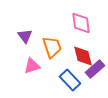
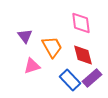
orange trapezoid: rotated 10 degrees counterclockwise
red diamond: moved 1 px up
purple rectangle: moved 3 px left, 9 px down
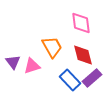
purple triangle: moved 12 px left, 26 px down
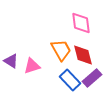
orange trapezoid: moved 9 px right, 3 px down
purple triangle: moved 2 px left, 1 px up; rotated 21 degrees counterclockwise
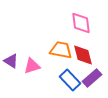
orange trapezoid: rotated 50 degrees counterclockwise
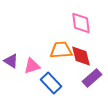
orange trapezoid: rotated 15 degrees counterclockwise
red diamond: moved 2 px left, 1 px down
blue rectangle: moved 19 px left, 3 px down
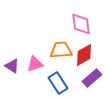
pink diamond: moved 1 px down
red diamond: moved 3 px right, 1 px up; rotated 75 degrees clockwise
purple triangle: moved 1 px right, 5 px down
pink triangle: moved 3 px right, 2 px up
blue rectangle: moved 7 px right; rotated 10 degrees clockwise
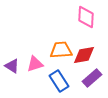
pink diamond: moved 5 px right, 7 px up; rotated 10 degrees clockwise
red diamond: rotated 20 degrees clockwise
blue rectangle: moved 1 px right, 2 px up
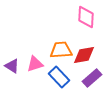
blue rectangle: moved 4 px up; rotated 10 degrees counterclockwise
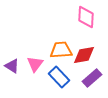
pink triangle: rotated 36 degrees counterclockwise
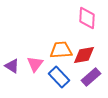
pink diamond: moved 1 px right, 1 px down
purple rectangle: moved 1 px left, 1 px up
